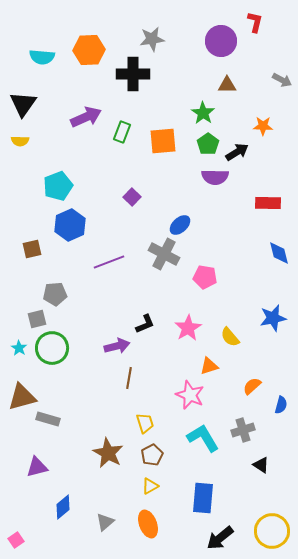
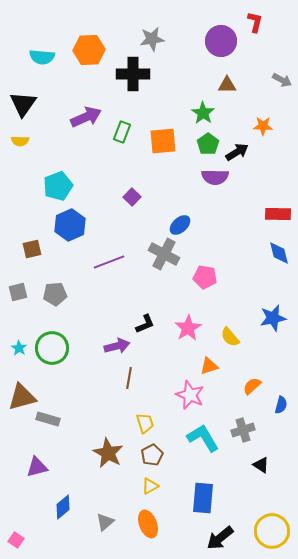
red rectangle at (268, 203): moved 10 px right, 11 px down
gray square at (37, 319): moved 19 px left, 27 px up
pink square at (16, 540): rotated 21 degrees counterclockwise
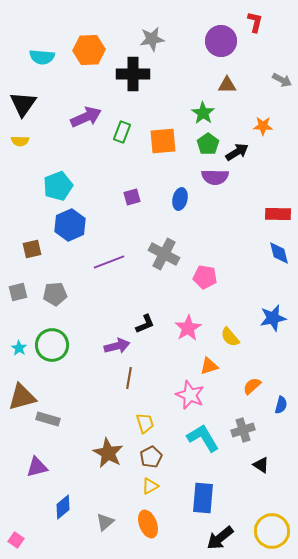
purple square at (132, 197): rotated 30 degrees clockwise
blue ellipse at (180, 225): moved 26 px up; rotated 35 degrees counterclockwise
green circle at (52, 348): moved 3 px up
brown pentagon at (152, 455): moved 1 px left, 2 px down
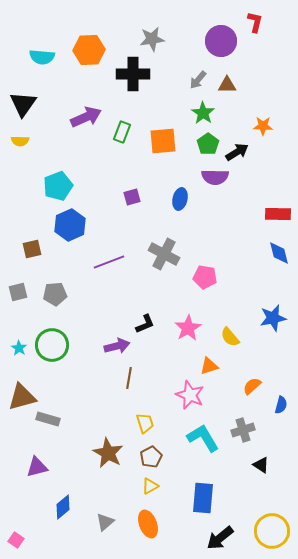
gray arrow at (282, 80): moved 84 px left; rotated 102 degrees clockwise
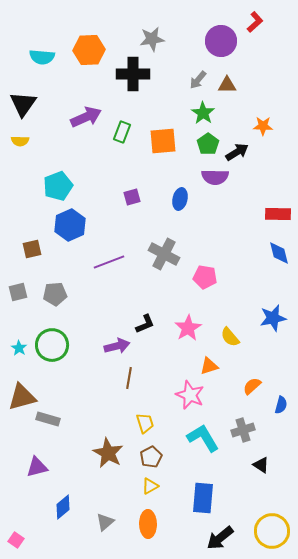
red L-shape at (255, 22): rotated 35 degrees clockwise
orange ellipse at (148, 524): rotated 20 degrees clockwise
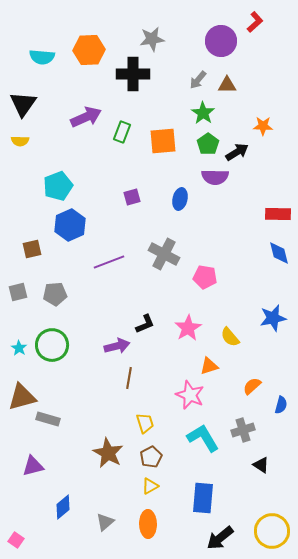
purple triangle at (37, 467): moved 4 px left, 1 px up
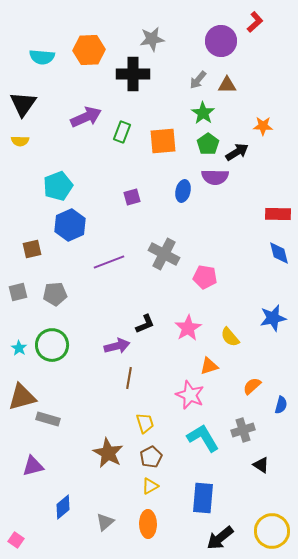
blue ellipse at (180, 199): moved 3 px right, 8 px up
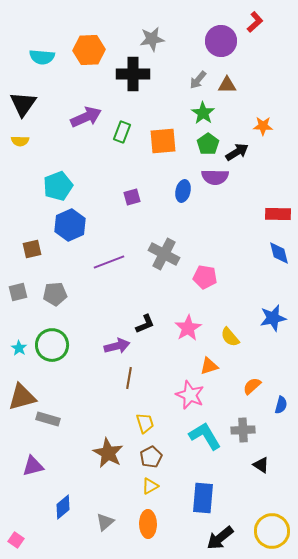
gray cross at (243, 430): rotated 15 degrees clockwise
cyan L-shape at (203, 438): moved 2 px right, 2 px up
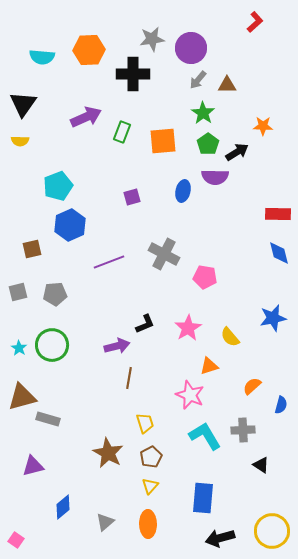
purple circle at (221, 41): moved 30 px left, 7 px down
yellow triangle at (150, 486): rotated 18 degrees counterclockwise
black arrow at (220, 538): rotated 24 degrees clockwise
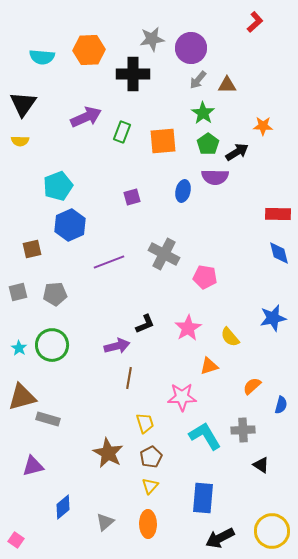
pink star at (190, 395): moved 8 px left, 2 px down; rotated 24 degrees counterclockwise
black arrow at (220, 538): rotated 12 degrees counterclockwise
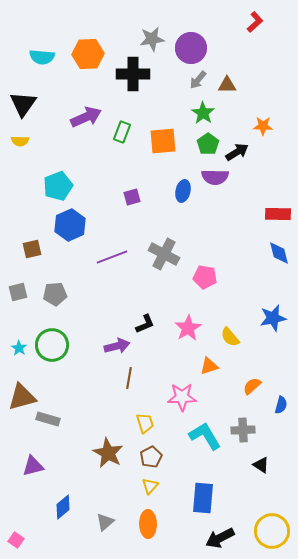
orange hexagon at (89, 50): moved 1 px left, 4 px down
purple line at (109, 262): moved 3 px right, 5 px up
